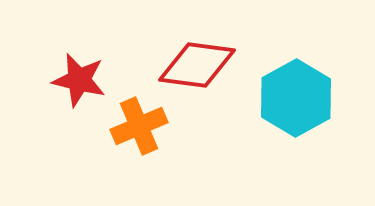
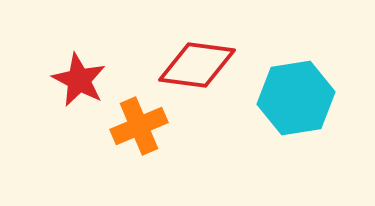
red star: rotated 14 degrees clockwise
cyan hexagon: rotated 20 degrees clockwise
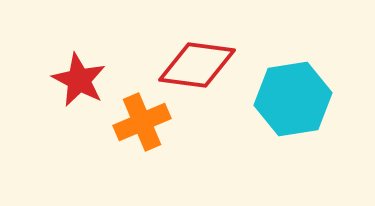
cyan hexagon: moved 3 px left, 1 px down
orange cross: moved 3 px right, 4 px up
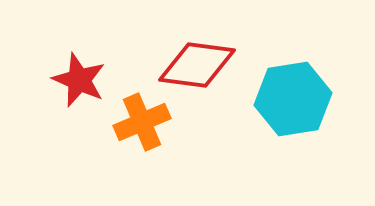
red star: rotated 4 degrees counterclockwise
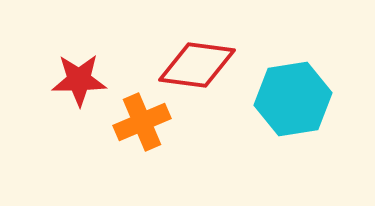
red star: rotated 24 degrees counterclockwise
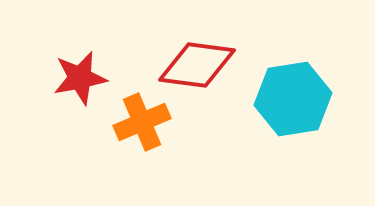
red star: moved 1 px right, 2 px up; rotated 10 degrees counterclockwise
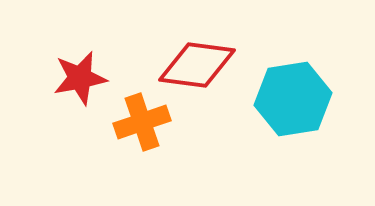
orange cross: rotated 4 degrees clockwise
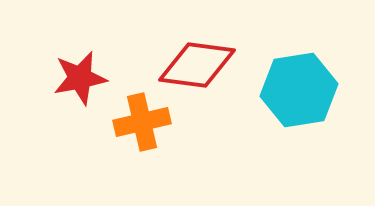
cyan hexagon: moved 6 px right, 9 px up
orange cross: rotated 6 degrees clockwise
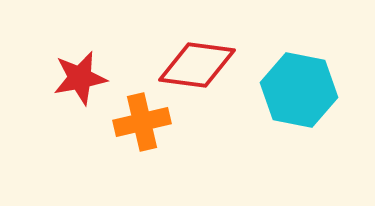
cyan hexagon: rotated 20 degrees clockwise
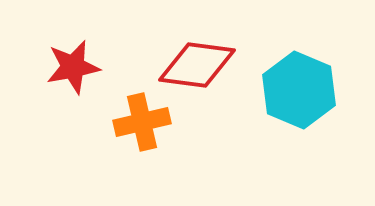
red star: moved 7 px left, 11 px up
cyan hexagon: rotated 12 degrees clockwise
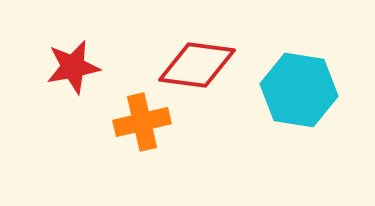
cyan hexagon: rotated 14 degrees counterclockwise
